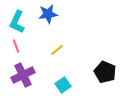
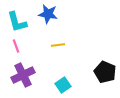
blue star: rotated 18 degrees clockwise
cyan L-shape: rotated 40 degrees counterclockwise
yellow line: moved 1 px right, 5 px up; rotated 32 degrees clockwise
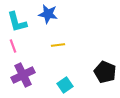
pink line: moved 3 px left
cyan square: moved 2 px right
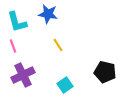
yellow line: rotated 64 degrees clockwise
black pentagon: rotated 10 degrees counterclockwise
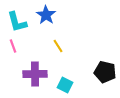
blue star: moved 2 px left, 1 px down; rotated 24 degrees clockwise
yellow line: moved 1 px down
purple cross: moved 12 px right, 1 px up; rotated 25 degrees clockwise
cyan square: rotated 28 degrees counterclockwise
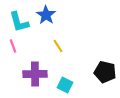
cyan L-shape: moved 2 px right
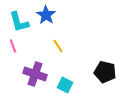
purple cross: rotated 20 degrees clockwise
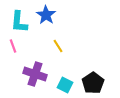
cyan L-shape: rotated 20 degrees clockwise
black pentagon: moved 12 px left, 11 px down; rotated 25 degrees clockwise
